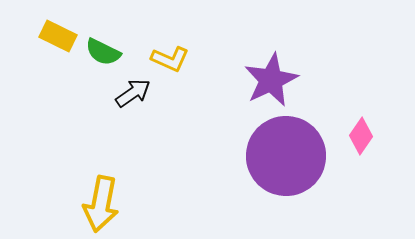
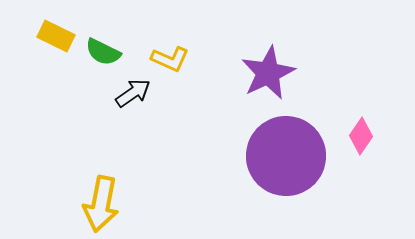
yellow rectangle: moved 2 px left
purple star: moved 3 px left, 7 px up
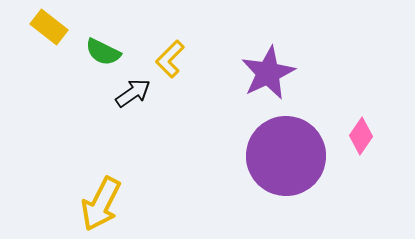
yellow rectangle: moved 7 px left, 9 px up; rotated 12 degrees clockwise
yellow L-shape: rotated 111 degrees clockwise
yellow arrow: rotated 16 degrees clockwise
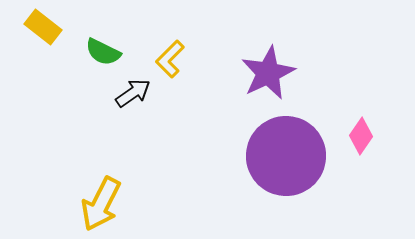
yellow rectangle: moved 6 px left
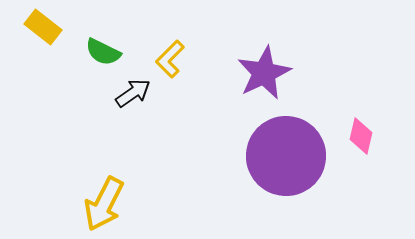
purple star: moved 4 px left
pink diamond: rotated 21 degrees counterclockwise
yellow arrow: moved 3 px right
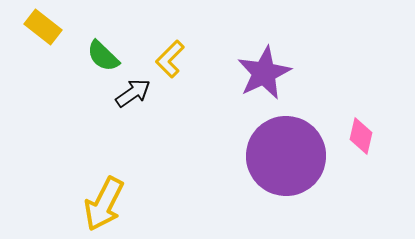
green semicircle: moved 4 px down; rotated 18 degrees clockwise
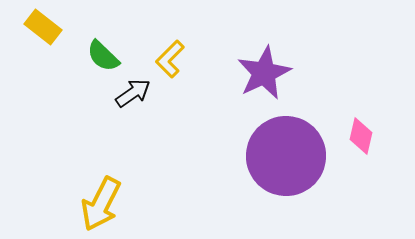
yellow arrow: moved 3 px left
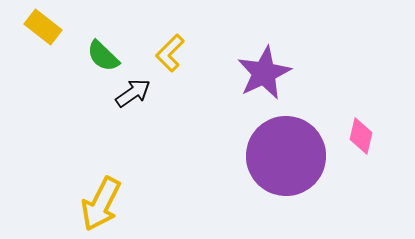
yellow L-shape: moved 6 px up
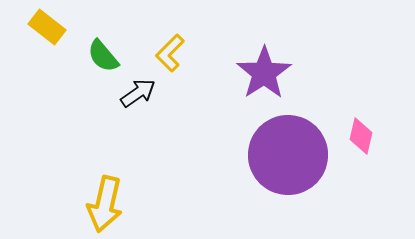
yellow rectangle: moved 4 px right
green semicircle: rotated 6 degrees clockwise
purple star: rotated 8 degrees counterclockwise
black arrow: moved 5 px right
purple circle: moved 2 px right, 1 px up
yellow arrow: moved 4 px right; rotated 14 degrees counterclockwise
